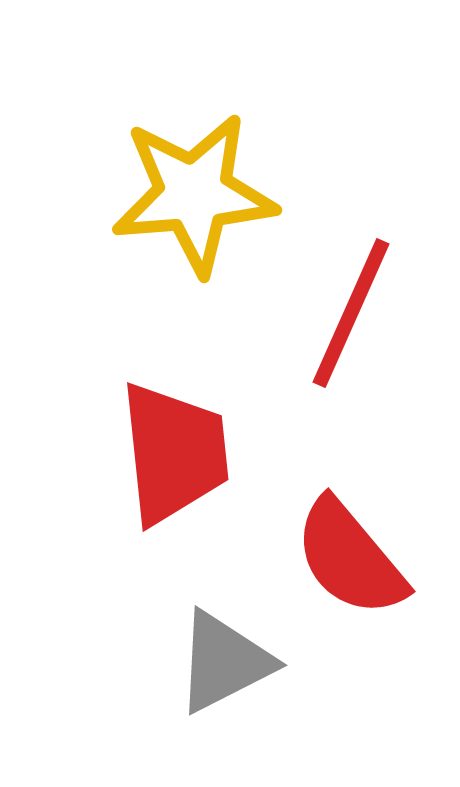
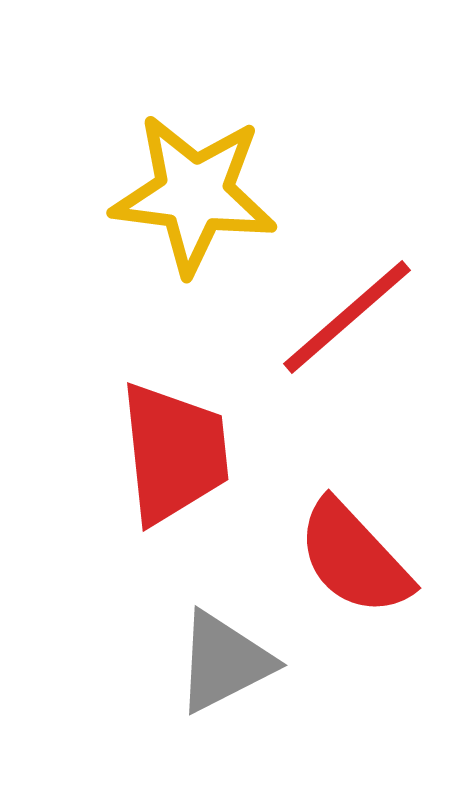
yellow star: rotated 12 degrees clockwise
red line: moved 4 px left, 4 px down; rotated 25 degrees clockwise
red semicircle: moved 4 px right; rotated 3 degrees counterclockwise
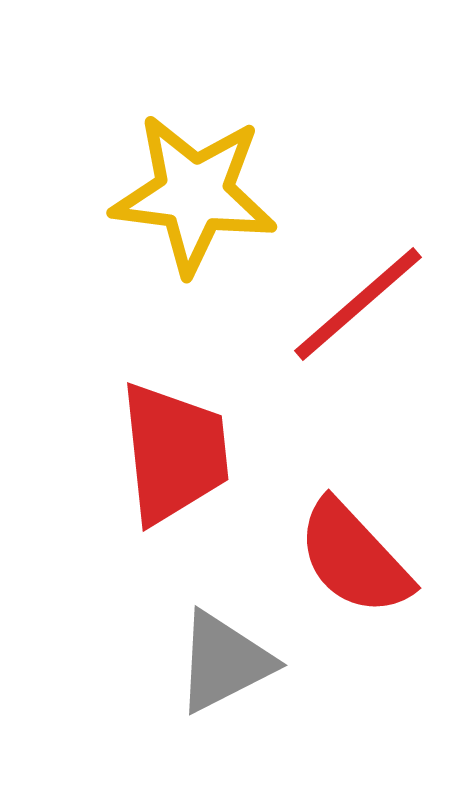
red line: moved 11 px right, 13 px up
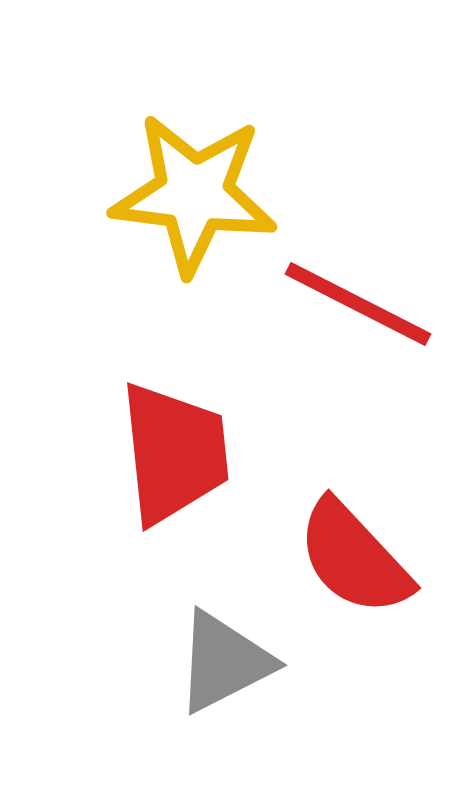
red line: rotated 68 degrees clockwise
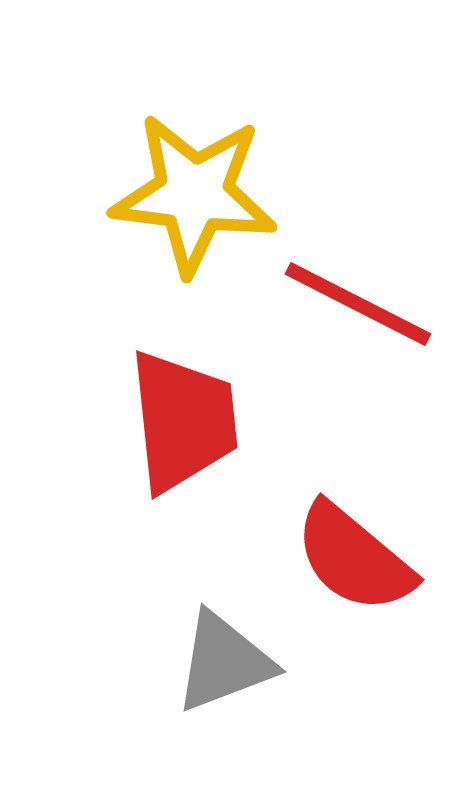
red trapezoid: moved 9 px right, 32 px up
red semicircle: rotated 7 degrees counterclockwise
gray triangle: rotated 6 degrees clockwise
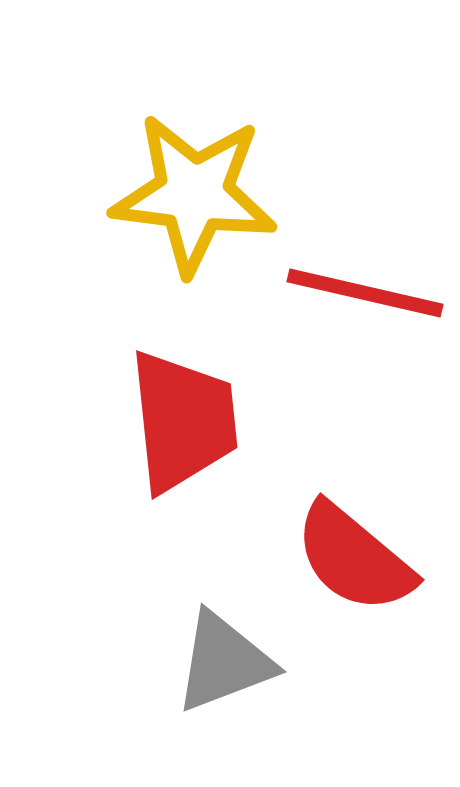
red line: moved 7 px right, 11 px up; rotated 14 degrees counterclockwise
